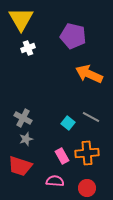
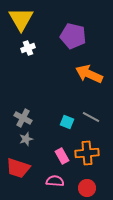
cyan square: moved 1 px left, 1 px up; rotated 16 degrees counterclockwise
red trapezoid: moved 2 px left, 2 px down
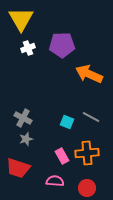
purple pentagon: moved 11 px left, 9 px down; rotated 15 degrees counterclockwise
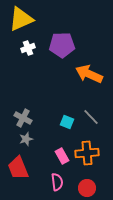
yellow triangle: rotated 36 degrees clockwise
gray line: rotated 18 degrees clockwise
red trapezoid: rotated 50 degrees clockwise
pink semicircle: moved 2 px right, 1 px down; rotated 78 degrees clockwise
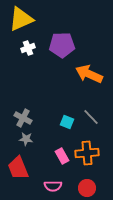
gray star: rotated 24 degrees clockwise
pink semicircle: moved 4 px left, 4 px down; rotated 96 degrees clockwise
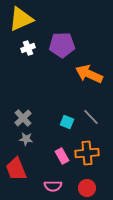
gray cross: rotated 18 degrees clockwise
red trapezoid: moved 2 px left, 1 px down
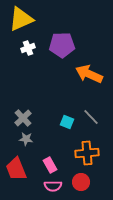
pink rectangle: moved 12 px left, 9 px down
red circle: moved 6 px left, 6 px up
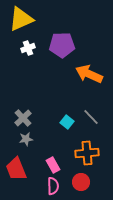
cyan square: rotated 16 degrees clockwise
gray star: rotated 16 degrees counterclockwise
pink rectangle: moved 3 px right
pink semicircle: rotated 90 degrees counterclockwise
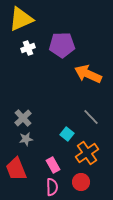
orange arrow: moved 1 px left
cyan square: moved 12 px down
orange cross: rotated 30 degrees counterclockwise
pink semicircle: moved 1 px left, 1 px down
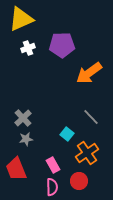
orange arrow: moved 1 px right, 1 px up; rotated 60 degrees counterclockwise
red circle: moved 2 px left, 1 px up
